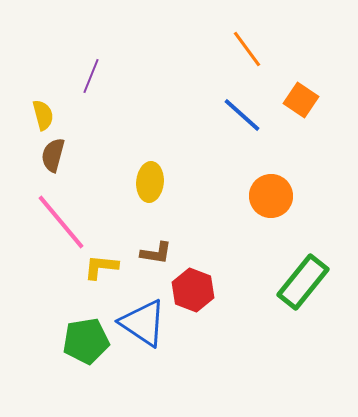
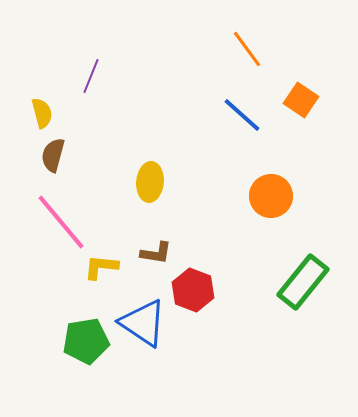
yellow semicircle: moved 1 px left, 2 px up
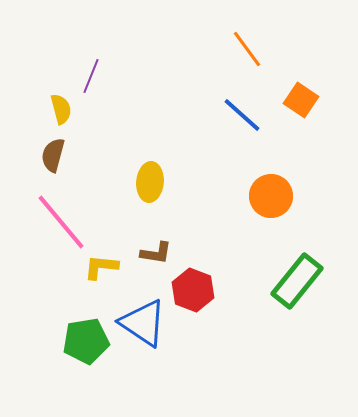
yellow semicircle: moved 19 px right, 4 px up
green rectangle: moved 6 px left, 1 px up
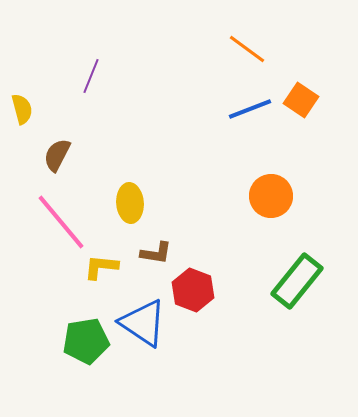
orange line: rotated 18 degrees counterclockwise
yellow semicircle: moved 39 px left
blue line: moved 8 px right, 6 px up; rotated 63 degrees counterclockwise
brown semicircle: moved 4 px right; rotated 12 degrees clockwise
yellow ellipse: moved 20 px left, 21 px down; rotated 9 degrees counterclockwise
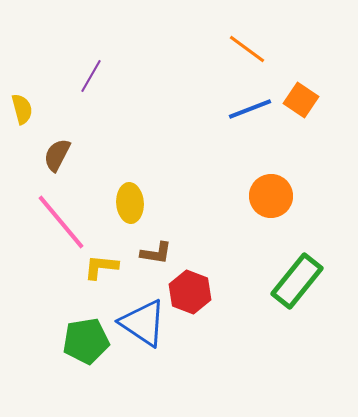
purple line: rotated 8 degrees clockwise
red hexagon: moved 3 px left, 2 px down
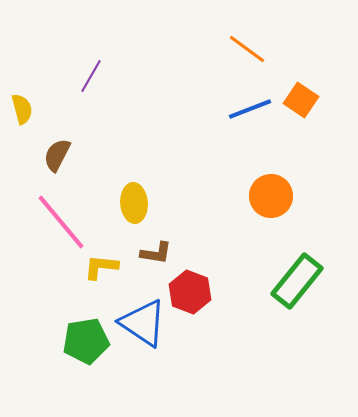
yellow ellipse: moved 4 px right
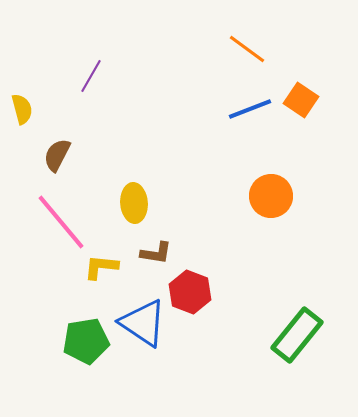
green rectangle: moved 54 px down
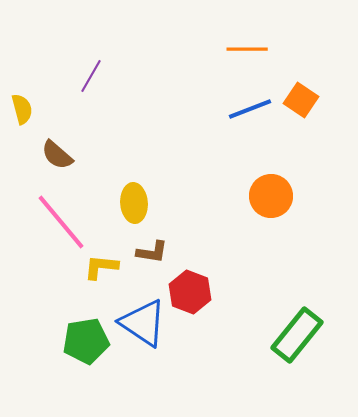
orange line: rotated 36 degrees counterclockwise
brown semicircle: rotated 76 degrees counterclockwise
brown L-shape: moved 4 px left, 1 px up
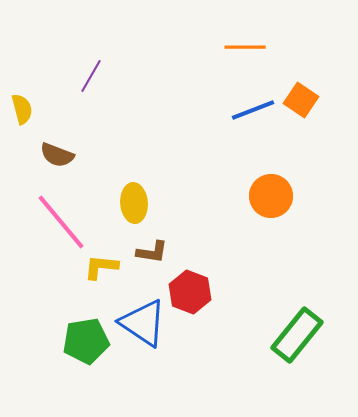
orange line: moved 2 px left, 2 px up
blue line: moved 3 px right, 1 px down
brown semicircle: rotated 20 degrees counterclockwise
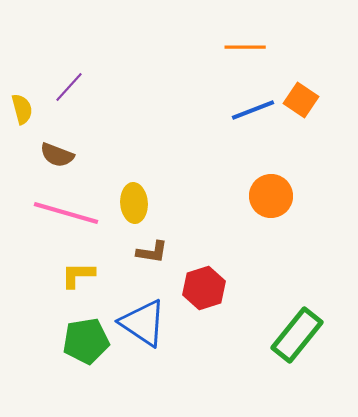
purple line: moved 22 px left, 11 px down; rotated 12 degrees clockwise
pink line: moved 5 px right, 9 px up; rotated 34 degrees counterclockwise
yellow L-shape: moved 23 px left, 8 px down; rotated 6 degrees counterclockwise
red hexagon: moved 14 px right, 4 px up; rotated 21 degrees clockwise
